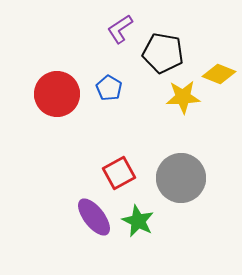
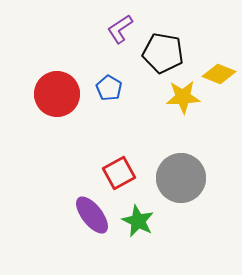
purple ellipse: moved 2 px left, 2 px up
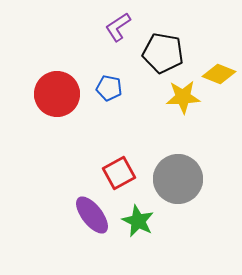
purple L-shape: moved 2 px left, 2 px up
blue pentagon: rotated 20 degrees counterclockwise
gray circle: moved 3 px left, 1 px down
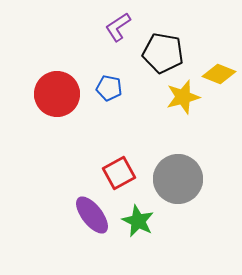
yellow star: rotated 12 degrees counterclockwise
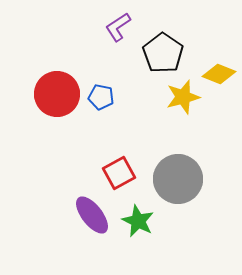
black pentagon: rotated 24 degrees clockwise
blue pentagon: moved 8 px left, 9 px down
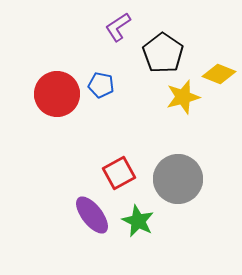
blue pentagon: moved 12 px up
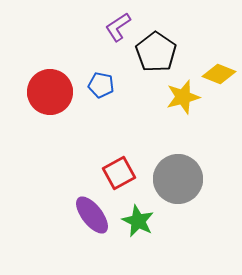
black pentagon: moved 7 px left, 1 px up
red circle: moved 7 px left, 2 px up
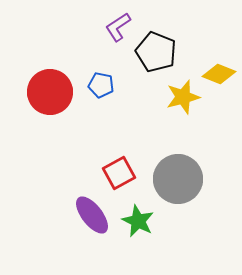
black pentagon: rotated 12 degrees counterclockwise
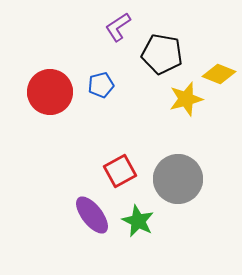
black pentagon: moved 6 px right, 2 px down; rotated 12 degrees counterclockwise
blue pentagon: rotated 25 degrees counterclockwise
yellow star: moved 3 px right, 2 px down
red square: moved 1 px right, 2 px up
